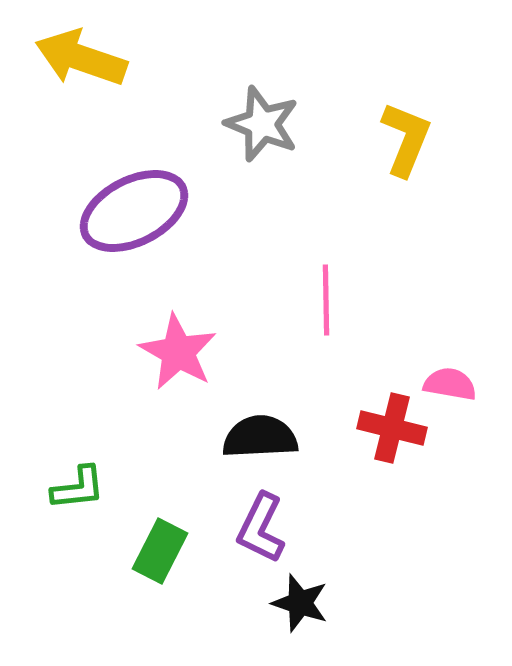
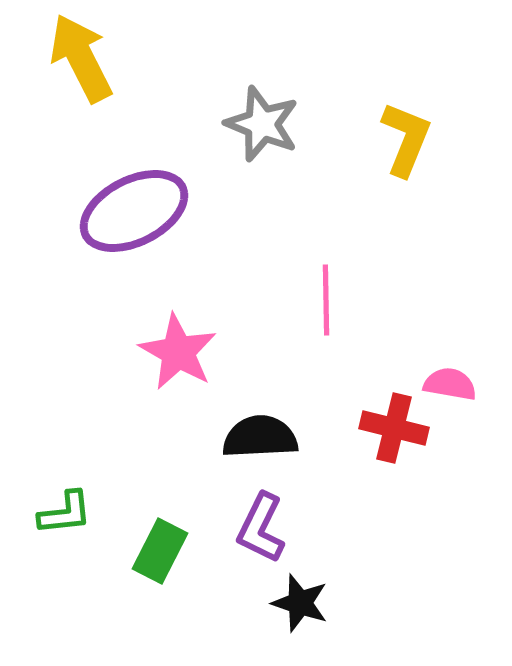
yellow arrow: rotated 44 degrees clockwise
red cross: moved 2 px right
green L-shape: moved 13 px left, 25 px down
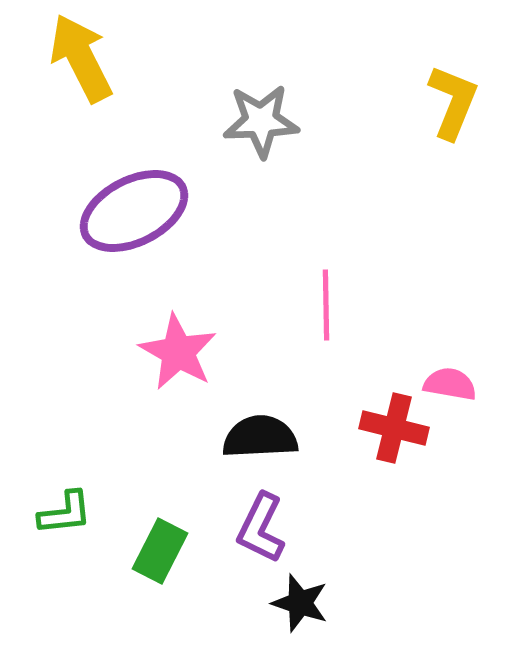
gray star: moved 1 px left, 3 px up; rotated 24 degrees counterclockwise
yellow L-shape: moved 47 px right, 37 px up
pink line: moved 5 px down
